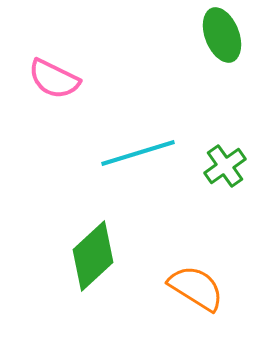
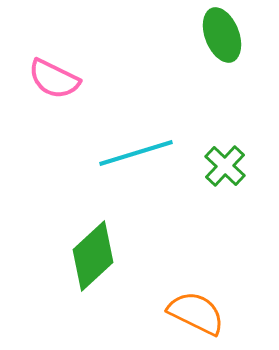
cyan line: moved 2 px left
green cross: rotated 12 degrees counterclockwise
orange semicircle: moved 25 px down; rotated 6 degrees counterclockwise
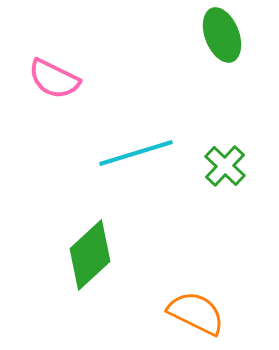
green diamond: moved 3 px left, 1 px up
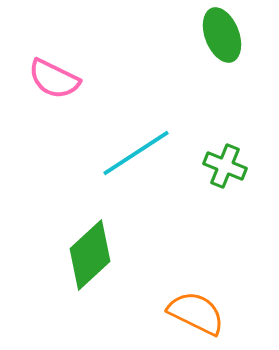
cyan line: rotated 16 degrees counterclockwise
green cross: rotated 21 degrees counterclockwise
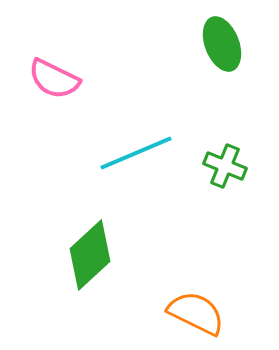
green ellipse: moved 9 px down
cyan line: rotated 10 degrees clockwise
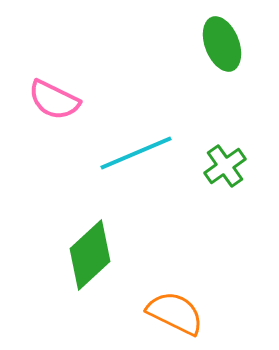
pink semicircle: moved 21 px down
green cross: rotated 33 degrees clockwise
orange semicircle: moved 21 px left
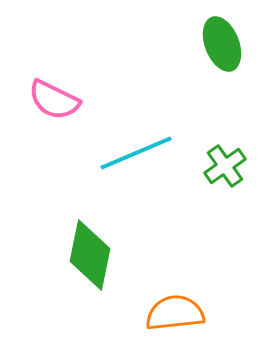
green diamond: rotated 36 degrees counterclockwise
orange semicircle: rotated 32 degrees counterclockwise
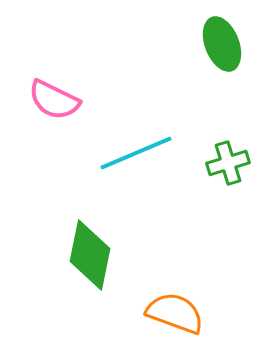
green cross: moved 3 px right, 3 px up; rotated 18 degrees clockwise
orange semicircle: rotated 26 degrees clockwise
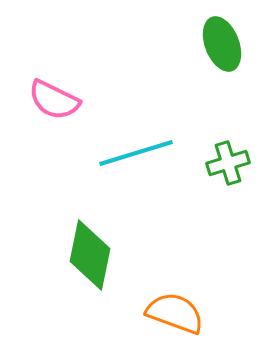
cyan line: rotated 6 degrees clockwise
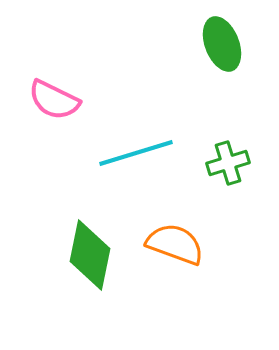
orange semicircle: moved 69 px up
